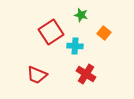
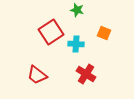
green star: moved 4 px left, 5 px up
orange square: rotated 16 degrees counterclockwise
cyan cross: moved 1 px right, 2 px up
red trapezoid: rotated 15 degrees clockwise
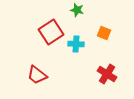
red cross: moved 21 px right
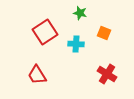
green star: moved 3 px right, 3 px down
red square: moved 6 px left
red trapezoid: rotated 20 degrees clockwise
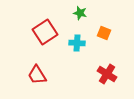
cyan cross: moved 1 px right, 1 px up
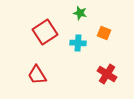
cyan cross: moved 1 px right
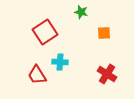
green star: moved 1 px right, 1 px up
orange square: rotated 24 degrees counterclockwise
cyan cross: moved 18 px left, 19 px down
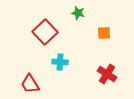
green star: moved 3 px left, 1 px down
red square: rotated 10 degrees counterclockwise
red trapezoid: moved 7 px left, 9 px down
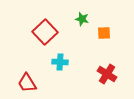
green star: moved 4 px right, 6 px down
red trapezoid: moved 3 px left, 1 px up
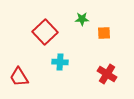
green star: rotated 16 degrees counterclockwise
red trapezoid: moved 8 px left, 6 px up
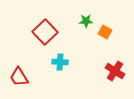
green star: moved 4 px right, 2 px down
orange square: moved 1 px right, 1 px up; rotated 32 degrees clockwise
red cross: moved 8 px right, 3 px up
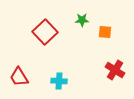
green star: moved 4 px left, 1 px up
orange square: rotated 24 degrees counterclockwise
cyan cross: moved 1 px left, 19 px down
red cross: moved 1 px up
